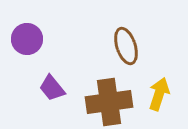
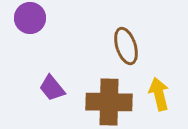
purple circle: moved 3 px right, 21 px up
yellow arrow: rotated 32 degrees counterclockwise
brown cross: rotated 9 degrees clockwise
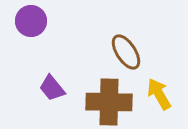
purple circle: moved 1 px right, 3 px down
brown ellipse: moved 6 px down; rotated 15 degrees counterclockwise
yellow arrow: rotated 16 degrees counterclockwise
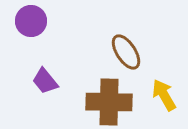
purple trapezoid: moved 7 px left, 7 px up
yellow arrow: moved 5 px right, 1 px down
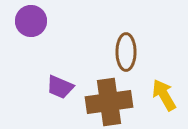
brown ellipse: rotated 33 degrees clockwise
purple trapezoid: moved 15 px right, 6 px down; rotated 28 degrees counterclockwise
brown cross: rotated 9 degrees counterclockwise
